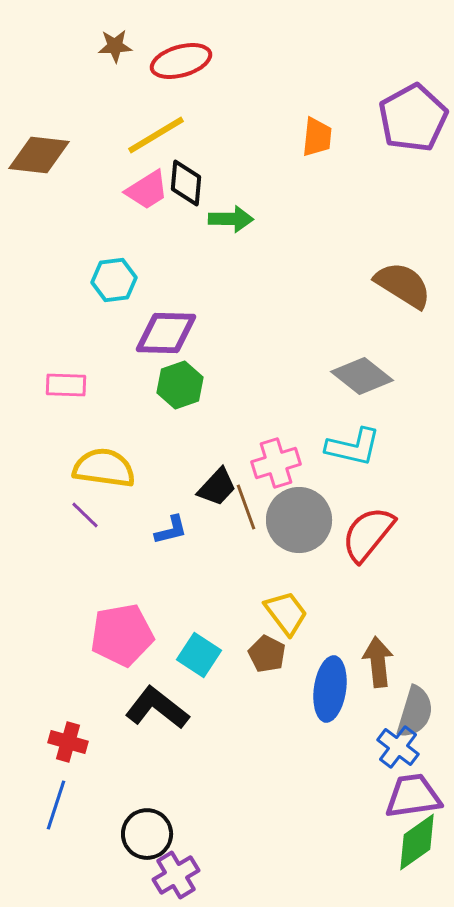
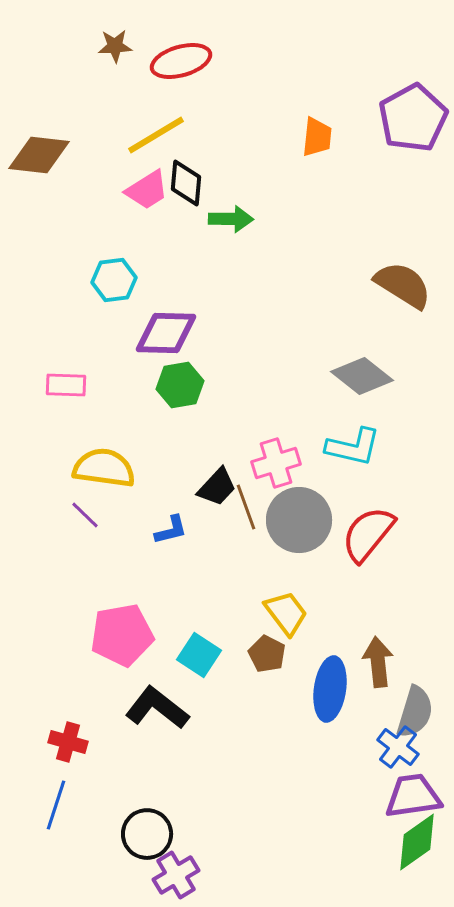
green hexagon: rotated 9 degrees clockwise
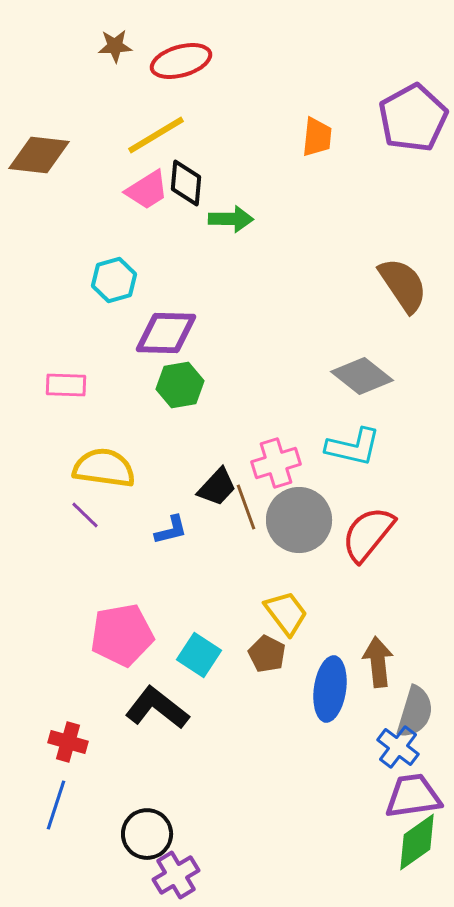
cyan hexagon: rotated 9 degrees counterclockwise
brown semicircle: rotated 24 degrees clockwise
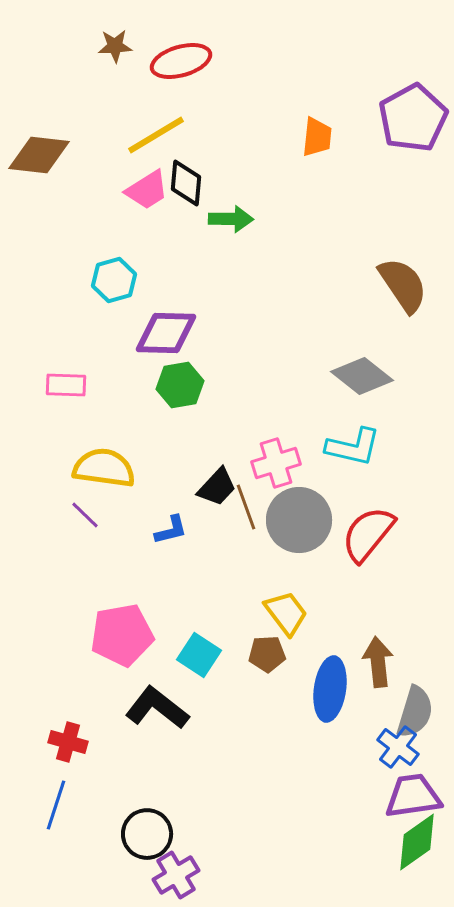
brown pentagon: rotated 30 degrees counterclockwise
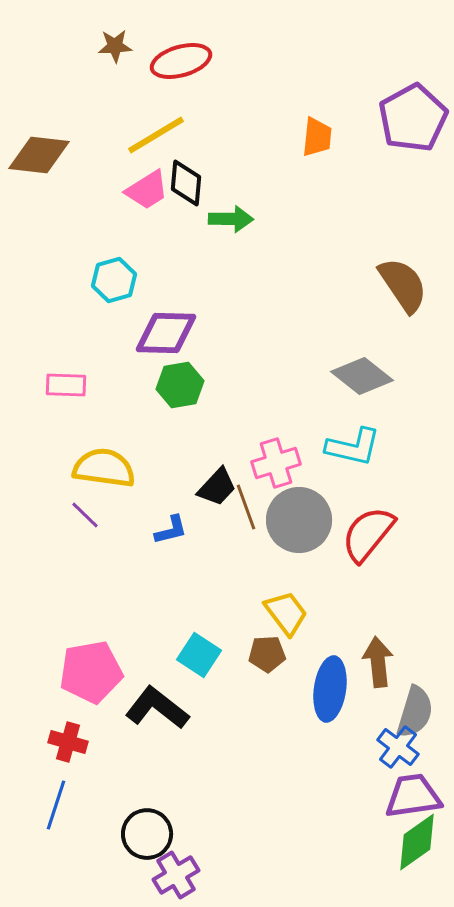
pink pentagon: moved 31 px left, 37 px down
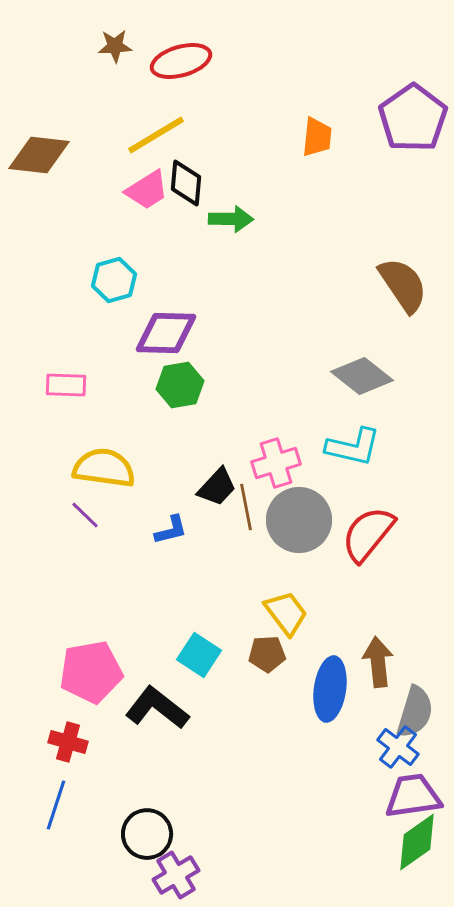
purple pentagon: rotated 6 degrees counterclockwise
brown line: rotated 9 degrees clockwise
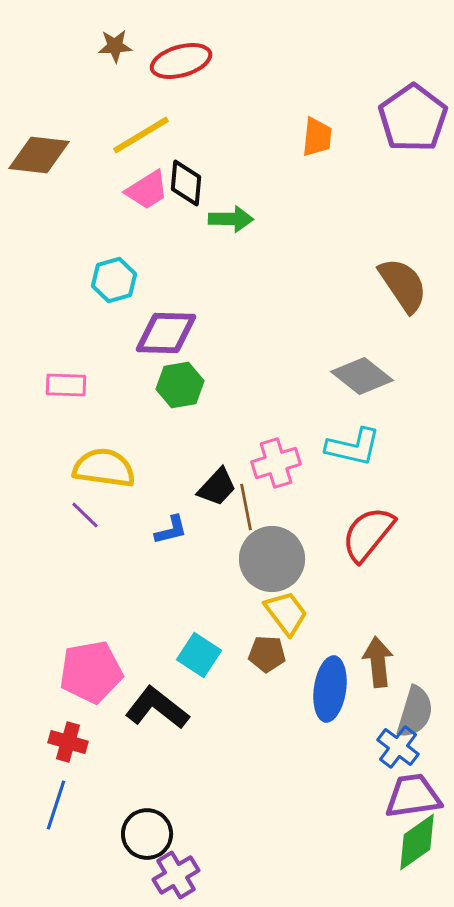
yellow line: moved 15 px left
gray circle: moved 27 px left, 39 px down
brown pentagon: rotated 6 degrees clockwise
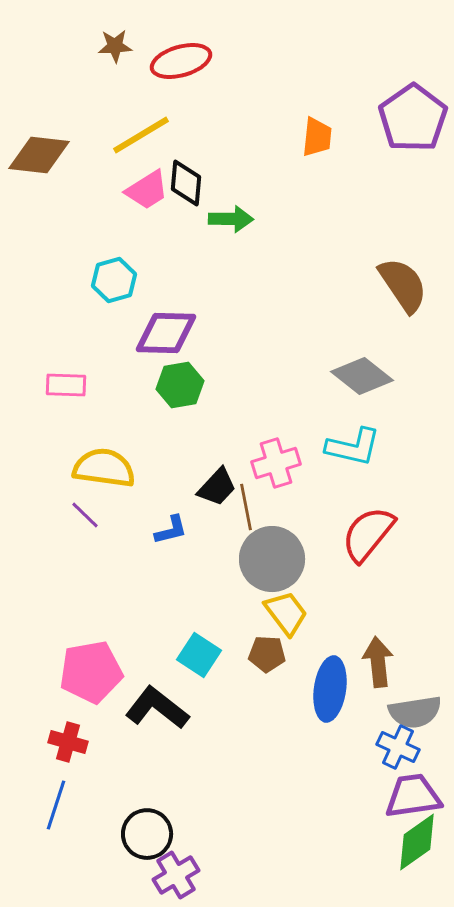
gray semicircle: rotated 64 degrees clockwise
blue cross: rotated 12 degrees counterclockwise
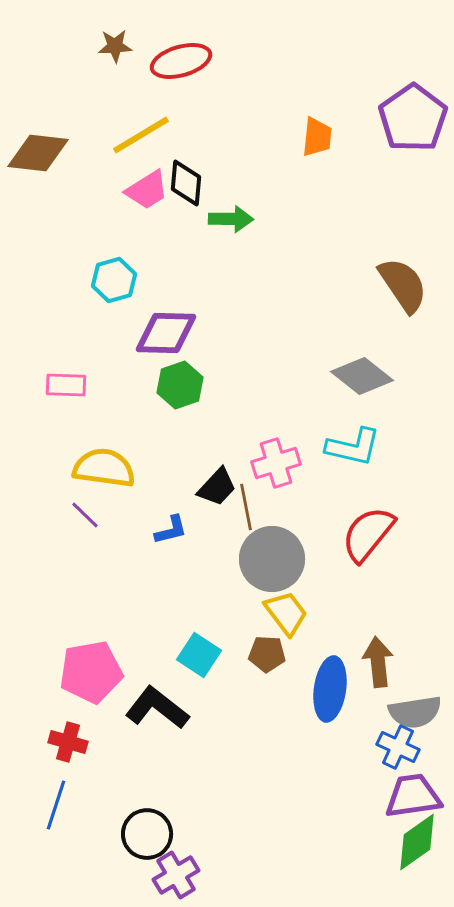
brown diamond: moved 1 px left, 2 px up
green hexagon: rotated 9 degrees counterclockwise
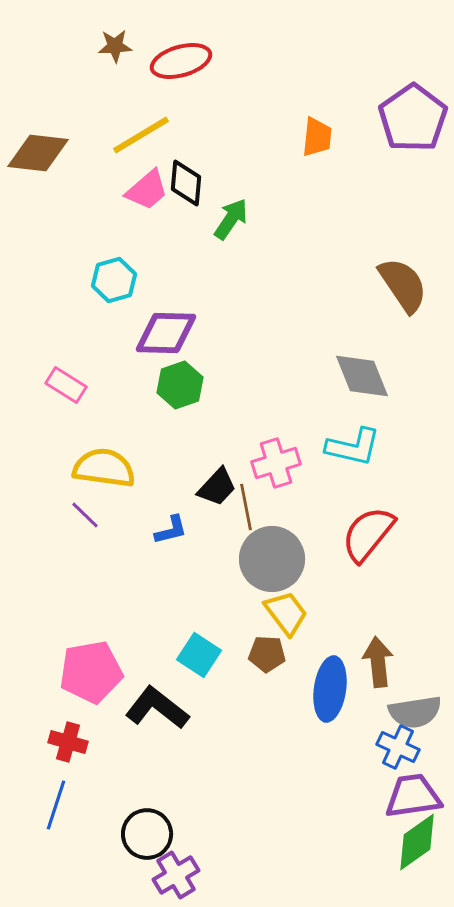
pink trapezoid: rotated 9 degrees counterclockwise
green arrow: rotated 57 degrees counterclockwise
gray diamond: rotated 30 degrees clockwise
pink rectangle: rotated 30 degrees clockwise
